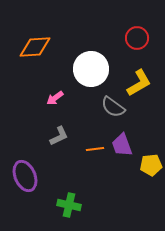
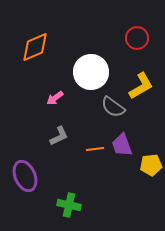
orange diamond: rotated 20 degrees counterclockwise
white circle: moved 3 px down
yellow L-shape: moved 2 px right, 3 px down
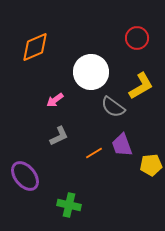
pink arrow: moved 2 px down
orange line: moved 1 px left, 4 px down; rotated 24 degrees counterclockwise
purple ellipse: rotated 16 degrees counterclockwise
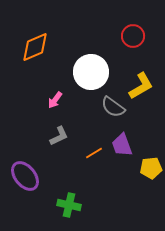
red circle: moved 4 px left, 2 px up
pink arrow: rotated 18 degrees counterclockwise
yellow pentagon: moved 3 px down
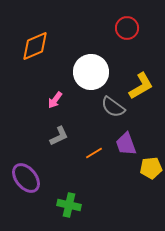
red circle: moved 6 px left, 8 px up
orange diamond: moved 1 px up
purple trapezoid: moved 4 px right, 1 px up
purple ellipse: moved 1 px right, 2 px down
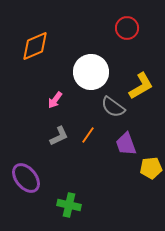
orange line: moved 6 px left, 18 px up; rotated 24 degrees counterclockwise
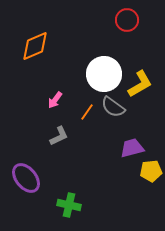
red circle: moved 8 px up
white circle: moved 13 px right, 2 px down
yellow L-shape: moved 1 px left, 2 px up
orange line: moved 1 px left, 23 px up
purple trapezoid: moved 6 px right, 4 px down; rotated 95 degrees clockwise
yellow pentagon: moved 3 px down
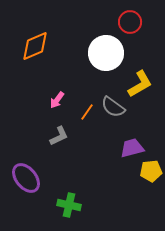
red circle: moved 3 px right, 2 px down
white circle: moved 2 px right, 21 px up
pink arrow: moved 2 px right
